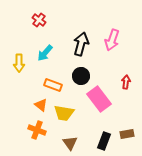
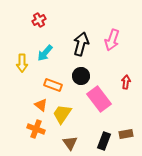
red cross: rotated 24 degrees clockwise
yellow arrow: moved 3 px right
yellow trapezoid: moved 2 px left, 1 px down; rotated 115 degrees clockwise
orange cross: moved 1 px left, 1 px up
brown rectangle: moved 1 px left
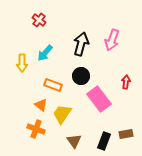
red cross: rotated 24 degrees counterclockwise
brown triangle: moved 4 px right, 2 px up
